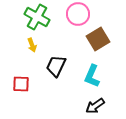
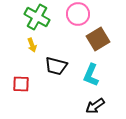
black trapezoid: rotated 100 degrees counterclockwise
cyan L-shape: moved 1 px left, 1 px up
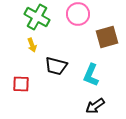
brown square: moved 9 px right, 2 px up; rotated 15 degrees clockwise
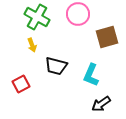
red square: rotated 30 degrees counterclockwise
black arrow: moved 6 px right, 2 px up
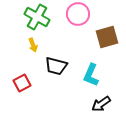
yellow arrow: moved 1 px right
red square: moved 1 px right, 1 px up
